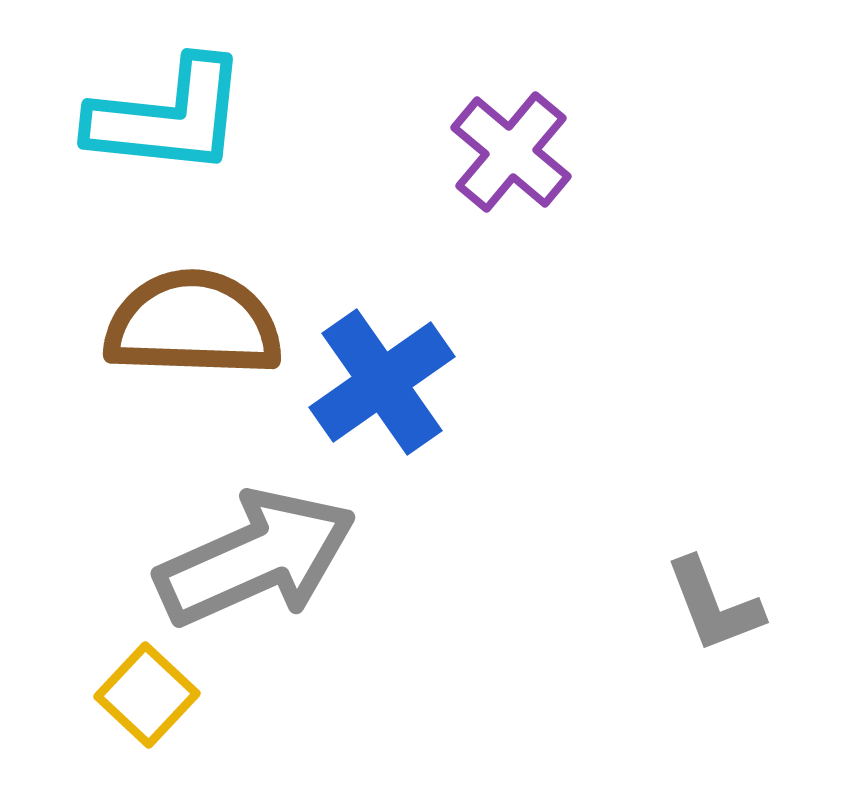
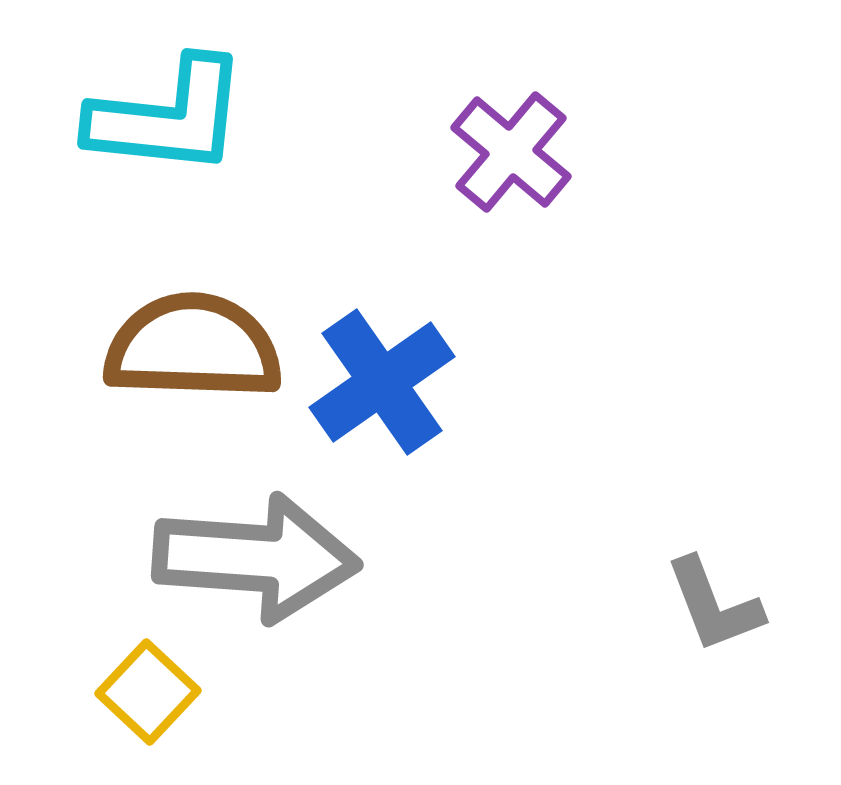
brown semicircle: moved 23 px down
gray arrow: rotated 28 degrees clockwise
yellow square: moved 1 px right, 3 px up
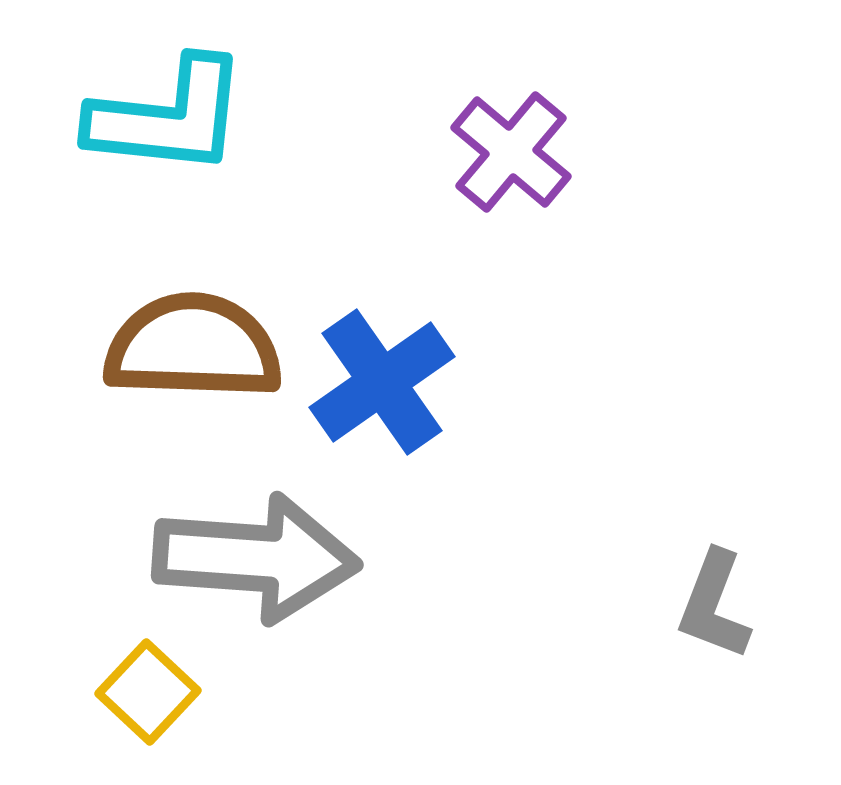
gray L-shape: rotated 42 degrees clockwise
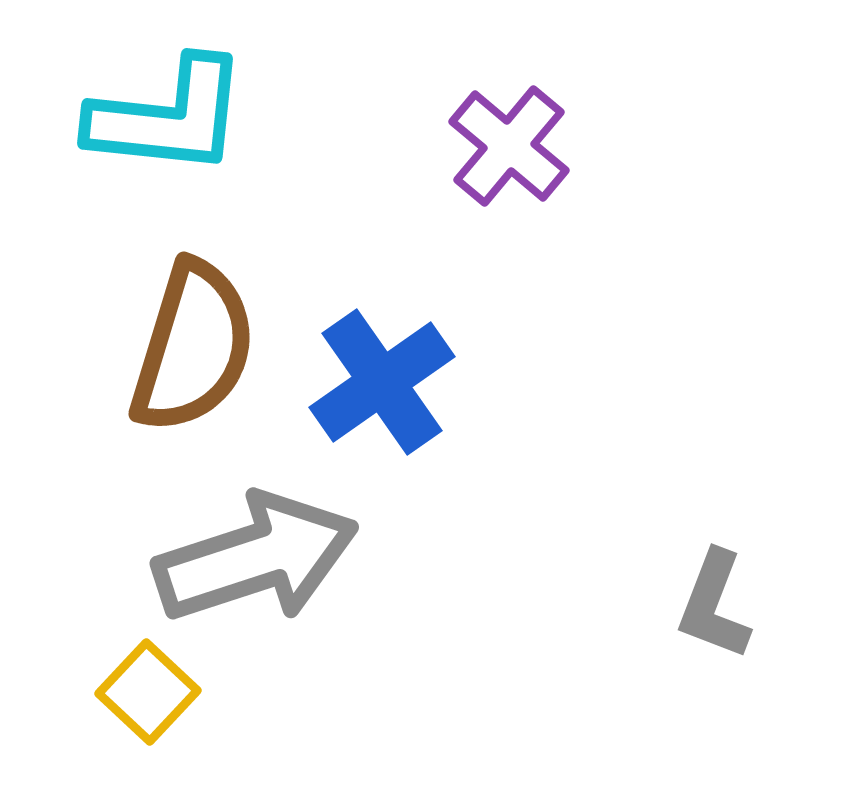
purple cross: moved 2 px left, 6 px up
brown semicircle: rotated 105 degrees clockwise
gray arrow: rotated 22 degrees counterclockwise
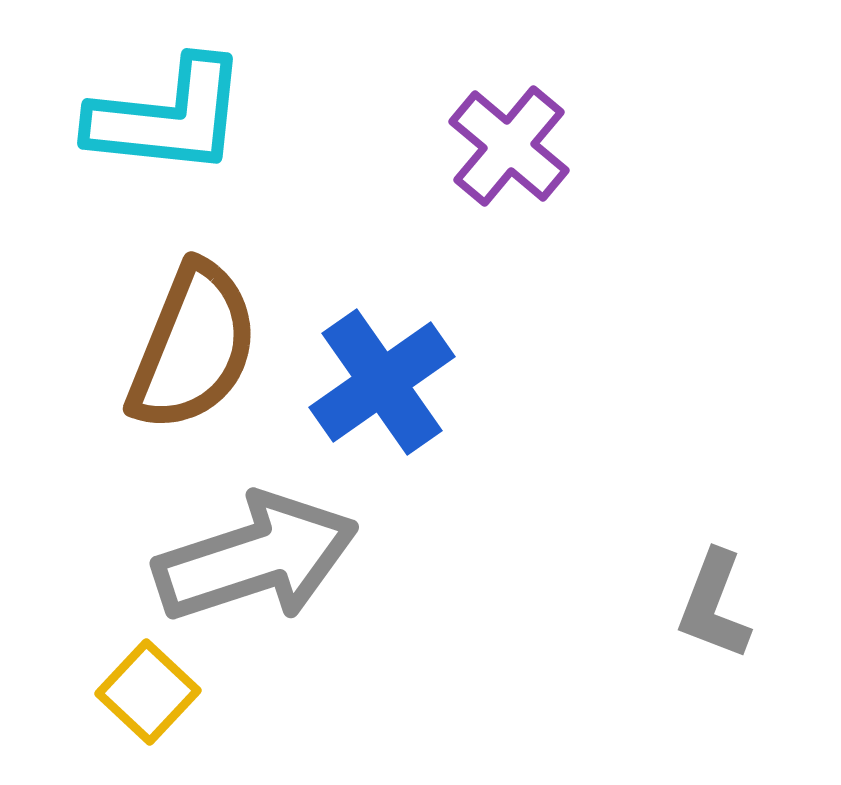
brown semicircle: rotated 5 degrees clockwise
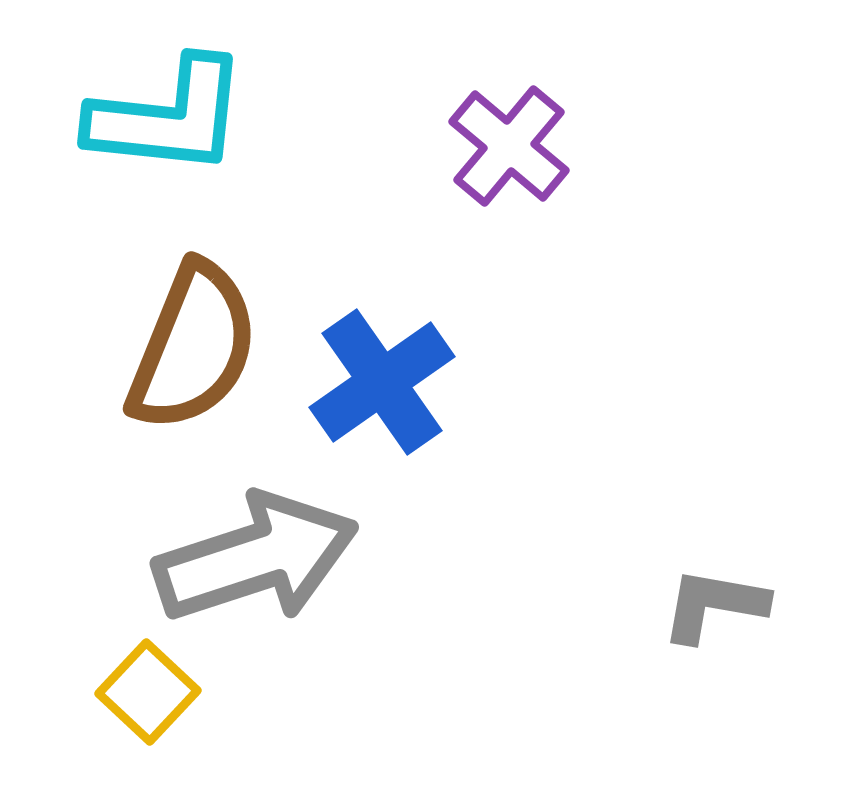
gray L-shape: rotated 79 degrees clockwise
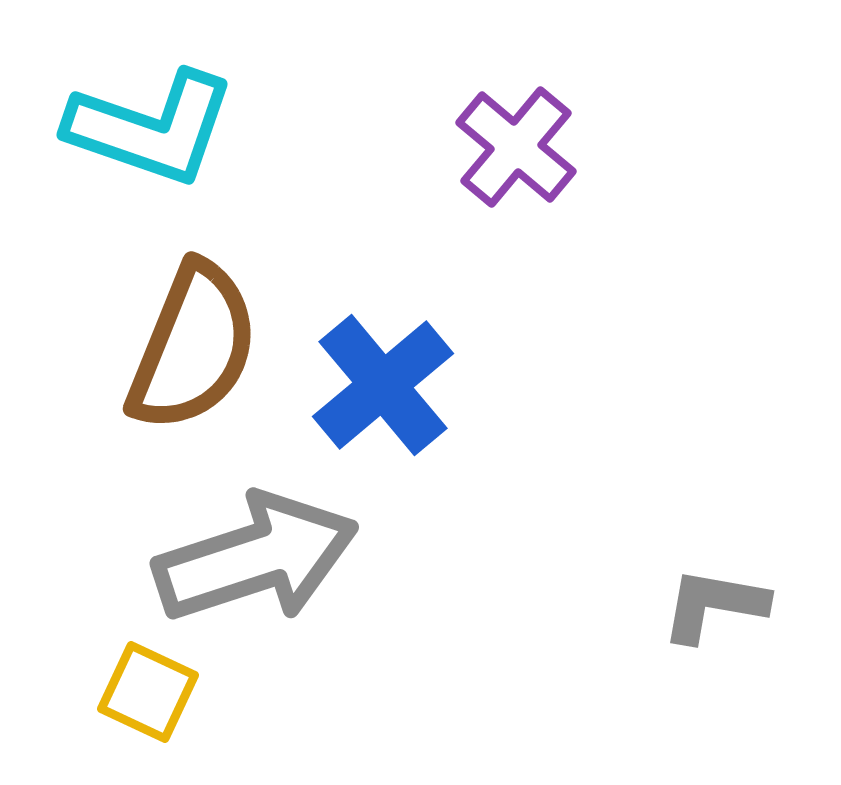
cyan L-shape: moved 17 px left, 11 px down; rotated 13 degrees clockwise
purple cross: moved 7 px right, 1 px down
blue cross: moved 1 px right, 3 px down; rotated 5 degrees counterclockwise
yellow square: rotated 18 degrees counterclockwise
